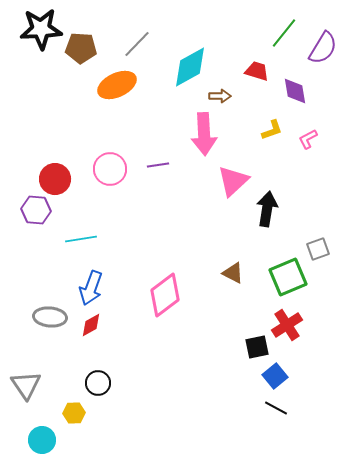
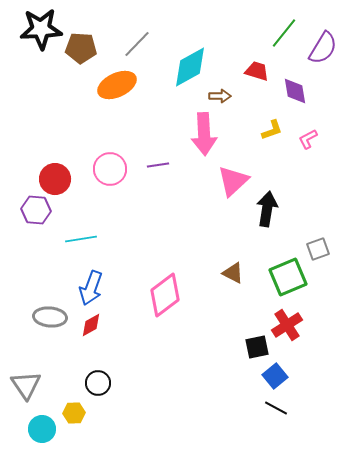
cyan circle: moved 11 px up
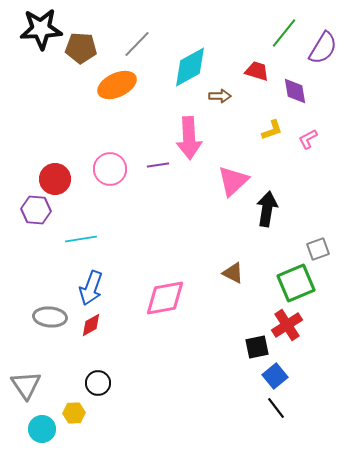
pink arrow: moved 15 px left, 4 px down
green square: moved 8 px right, 6 px down
pink diamond: moved 3 px down; rotated 27 degrees clockwise
black line: rotated 25 degrees clockwise
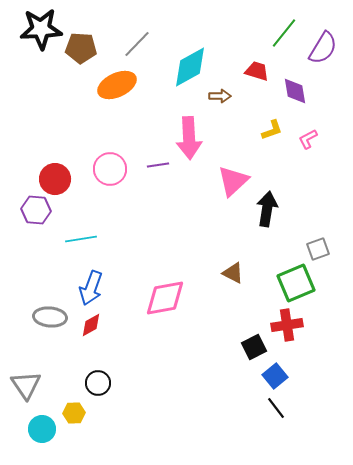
red cross: rotated 24 degrees clockwise
black square: moved 3 px left; rotated 15 degrees counterclockwise
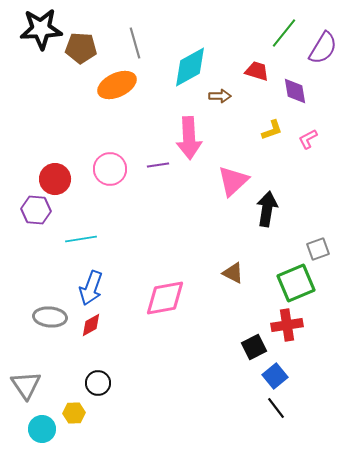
gray line: moved 2 px left, 1 px up; rotated 60 degrees counterclockwise
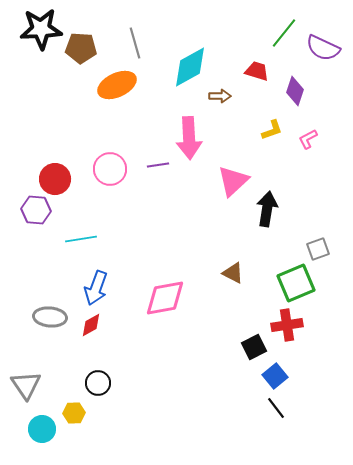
purple semicircle: rotated 84 degrees clockwise
purple diamond: rotated 28 degrees clockwise
blue arrow: moved 5 px right
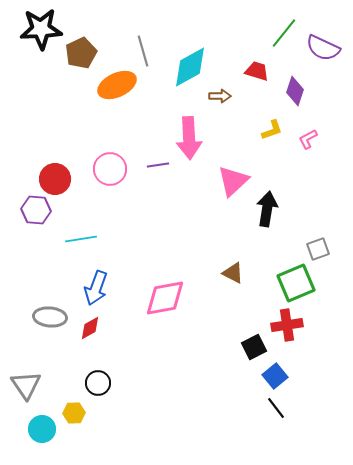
gray line: moved 8 px right, 8 px down
brown pentagon: moved 5 px down; rotated 28 degrees counterclockwise
red diamond: moved 1 px left, 3 px down
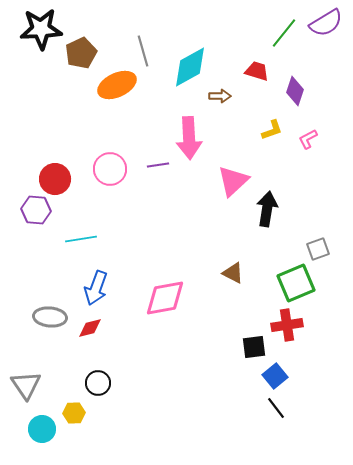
purple semicircle: moved 3 px right, 25 px up; rotated 56 degrees counterclockwise
red diamond: rotated 15 degrees clockwise
black square: rotated 20 degrees clockwise
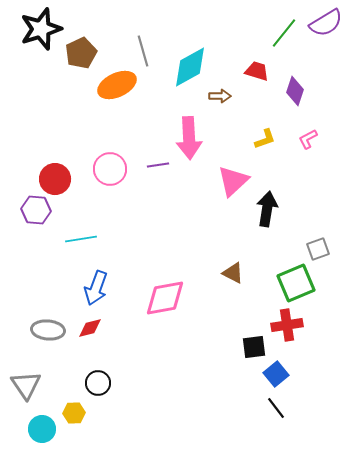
black star: rotated 15 degrees counterclockwise
yellow L-shape: moved 7 px left, 9 px down
gray ellipse: moved 2 px left, 13 px down
blue square: moved 1 px right, 2 px up
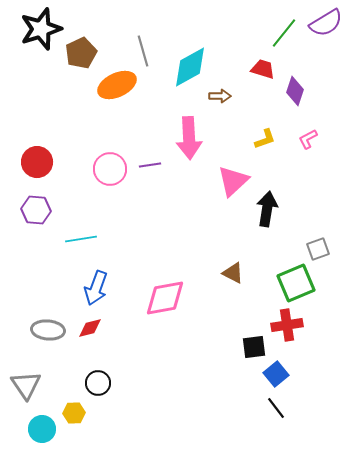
red trapezoid: moved 6 px right, 2 px up
purple line: moved 8 px left
red circle: moved 18 px left, 17 px up
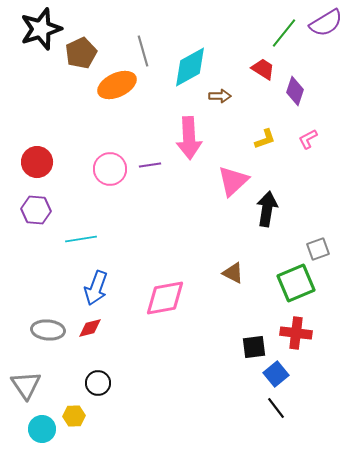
red trapezoid: rotated 15 degrees clockwise
red cross: moved 9 px right, 8 px down; rotated 16 degrees clockwise
yellow hexagon: moved 3 px down
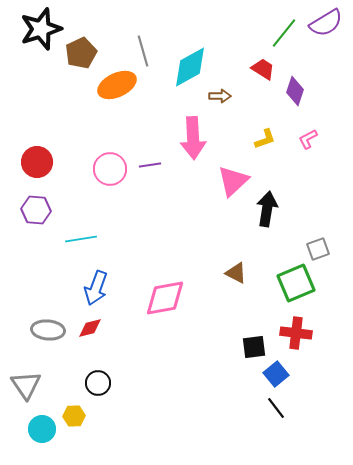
pink arrow: moved 4 px right
brown triangle: moved 3 px right
